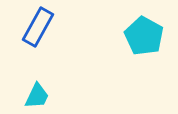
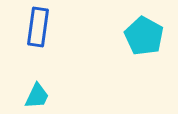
blue rectangle: rotated 21 degrees counterclockwise
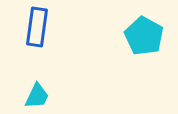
blue rectangle: moved 1 px left
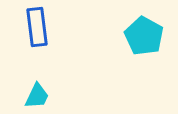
blue rectangle: rotated 15 degrees counterclockwise
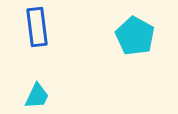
cyan pentagon: moved 9 px left
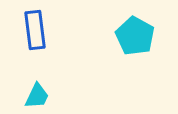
blue rectangle: moved 2 px left, 3 px down
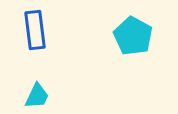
cyan pentagon: moved 2 px left
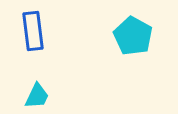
blue rectangle: moved 2 px left, 1 px down
